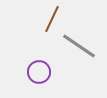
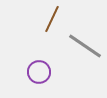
gray line: moved 6 px right
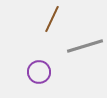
gray line: rotated 51 degrees counterclockwise
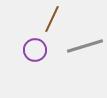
purple circle: moved 4 px left, 22 px up
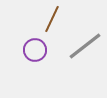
gray line: rotated 21 degrees counterclockwise
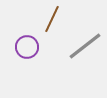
purple circle: moved 8 px left, 3 px up
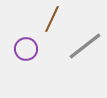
purple circle: moved 1 px left, 2 px down
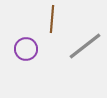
brown line: rotated 20 degrees counterclockwise
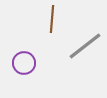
purple circle: moved 2 px left, 14 px down
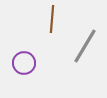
gray line: rotated 21 degrees counterclockwise
